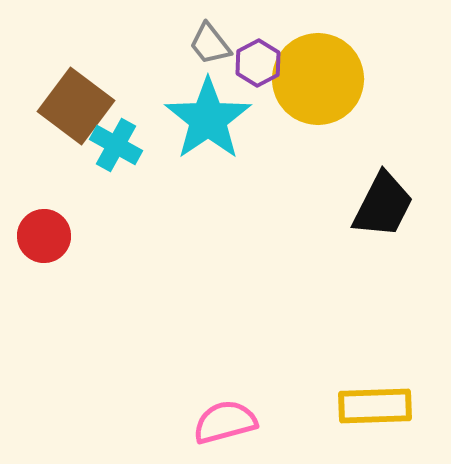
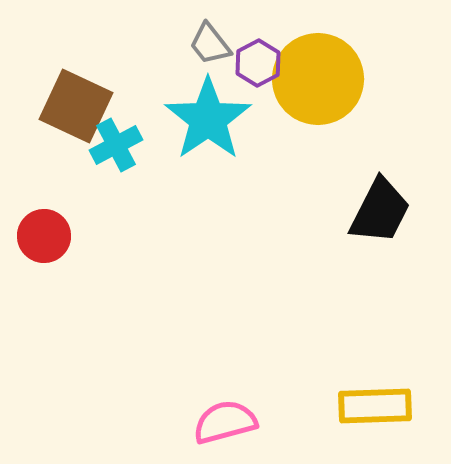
brown square: rotated 12 degrees counterclockwise
cyan cross: rotated 33 degrees clockwise
black trapezoid: moved 3 px left, 6 px down
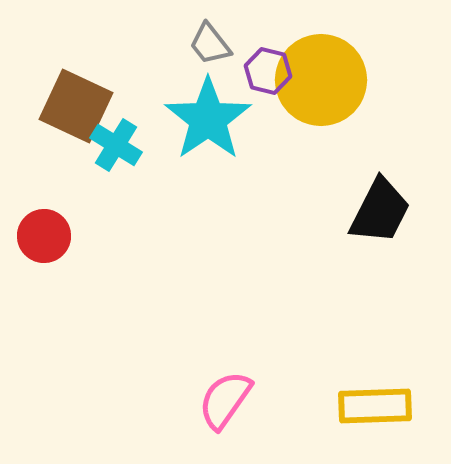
purple hexagon: moved 10 px right, 8 px down; rotated 18 degrees counterclockwise
yellow circle: moved 3 px right, 1 px down
cyan cross: rotated 30 degrees counterclockwise
pink semicircle: moved 22 px up; rotated 40 degrees counterclockwise
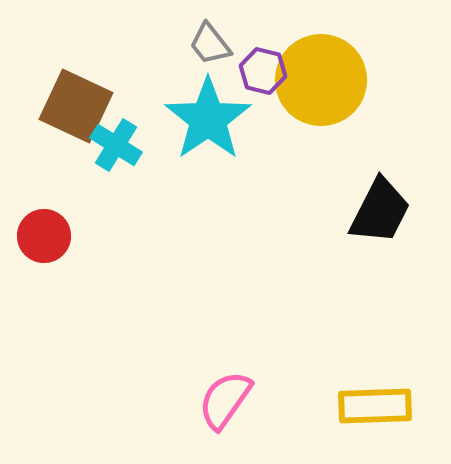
purple hexagon: moved 5 px left
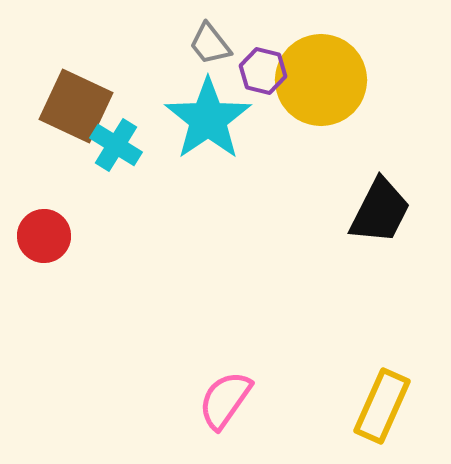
yellow rectangle: moved 7 px right; rotated 64 degrees counterclockwise
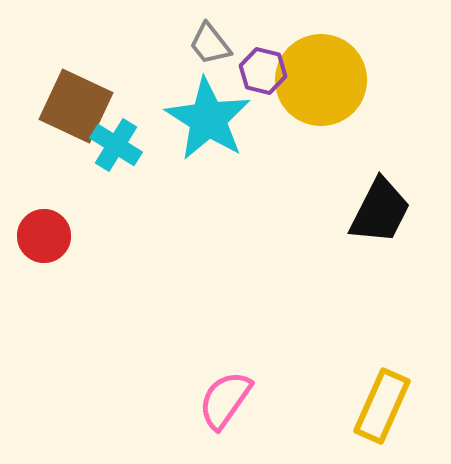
cyan star: rotated 6 degrees counterclockwise
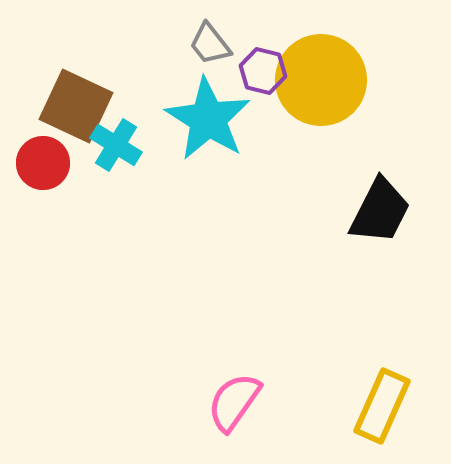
red circle: moved 1 px left, 73 px up
pink semicircle: moved 9 px right, 2 px down
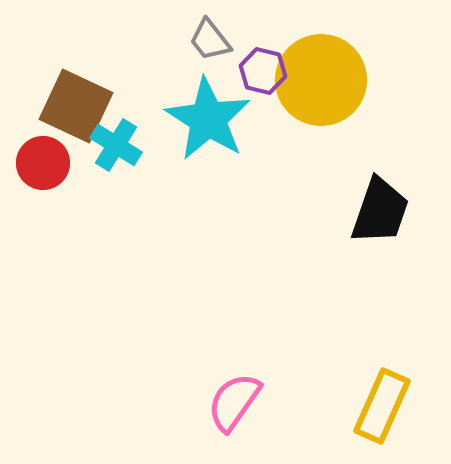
gray trapezoid: moved 4 px up
black trapezoid: rotated 8 degrees counterclockwise
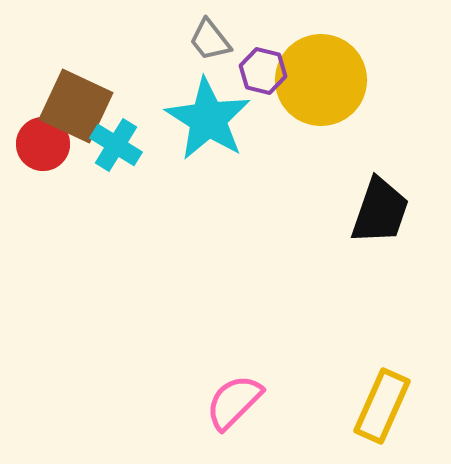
red circle: moved 19 px up
pink semicircle: rotated 10 degrees clockwise
